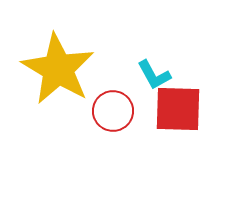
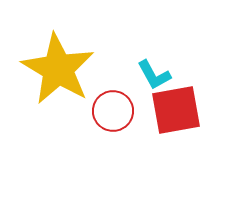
red square: moved 2 px left, 1 px down; rotated 12 degrees counterclockwise
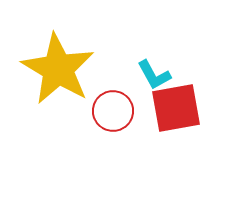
red square: moved 2 px up
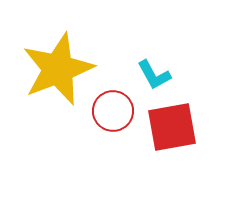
yellow star: rotated 20 degrees clockwise
red square: moved 4 px left, 19 px down
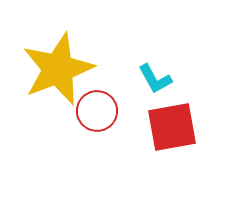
cyan L-shape: moved 1 px right, 4 px down
red circle: moved 16 px left
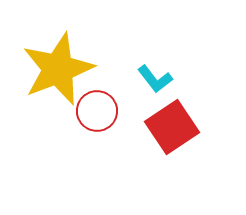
cyan L-shape: rotated 9 degrees counterclockwise
red square: rotated 24 degrees counterclockwise
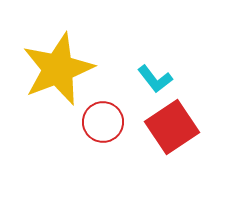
red circle: moved 6 px right, 11 px down
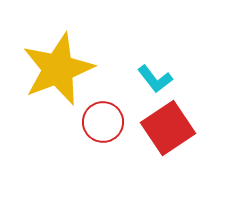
red square: moved 4 px left, 1 px down
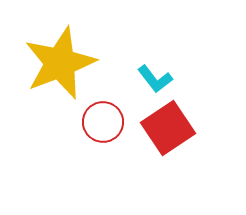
yellow star: moved 2 px right, 6 px up
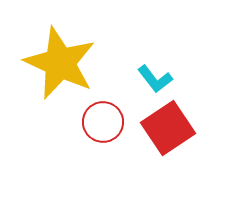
yellow star: rotated 26 degrees counterclockwise
